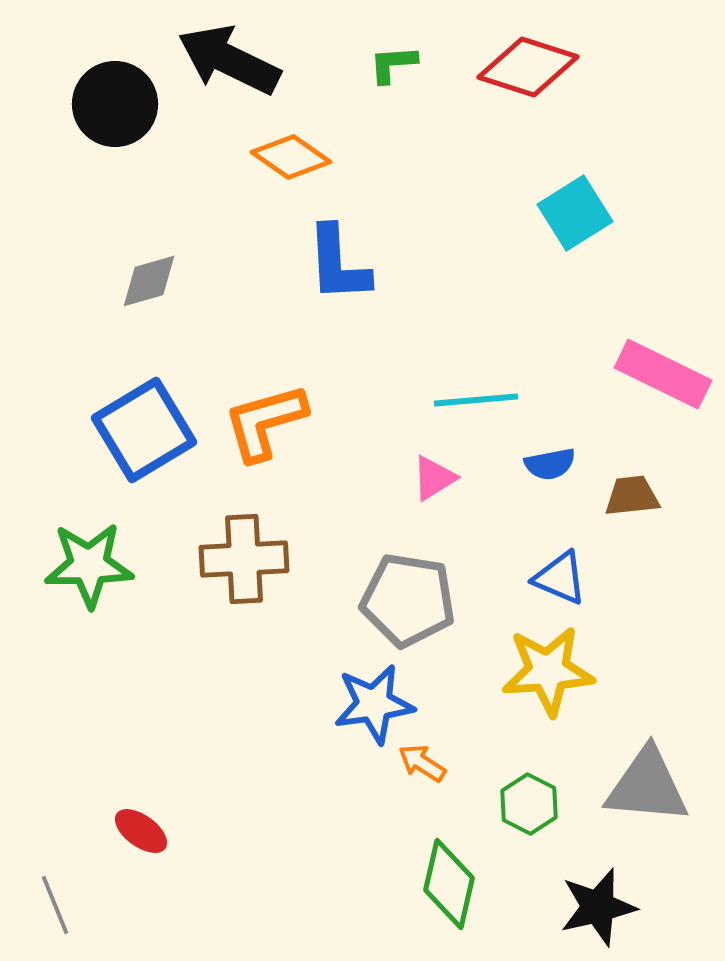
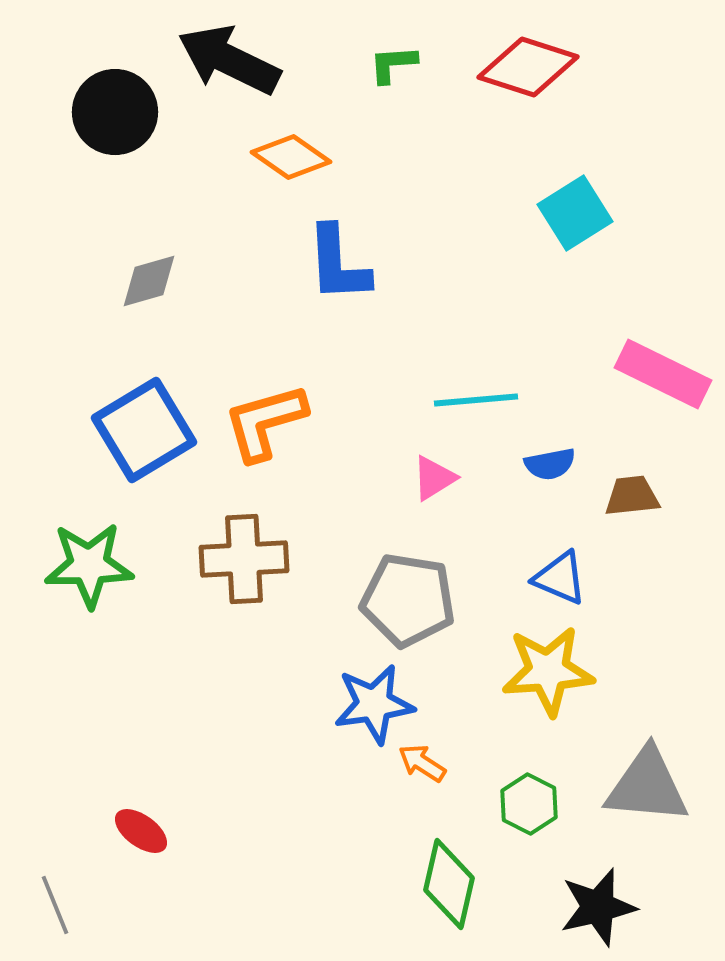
black circle: moved 8 px down
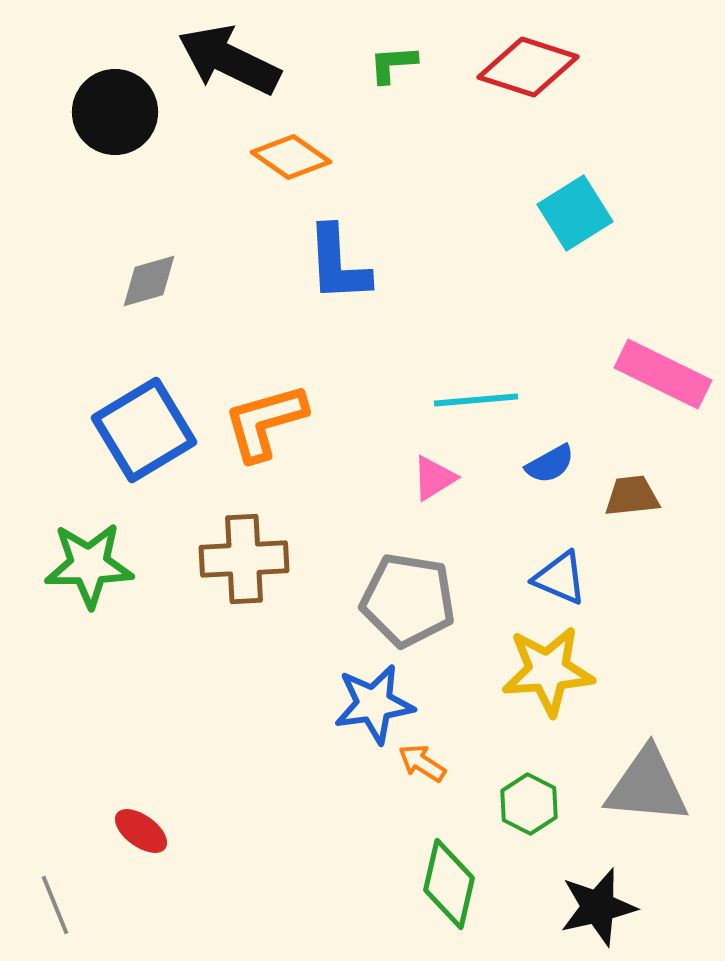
blue semicircle: rotated 18 degrees counterclockwise
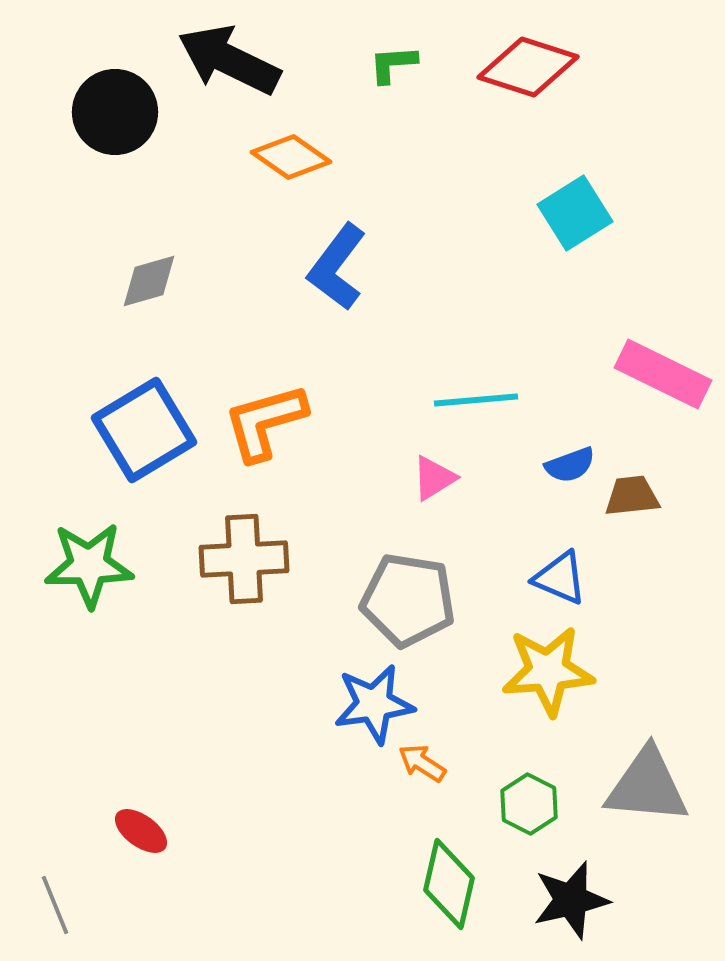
blue L-shape: moved 1 px left, 3 px down; rotated 40 degrees clockwise
blue semicircle: moved 20 px right, 1 px down; rotated 9 degrees clockwise
black star: moved 27 px left, 7 px up
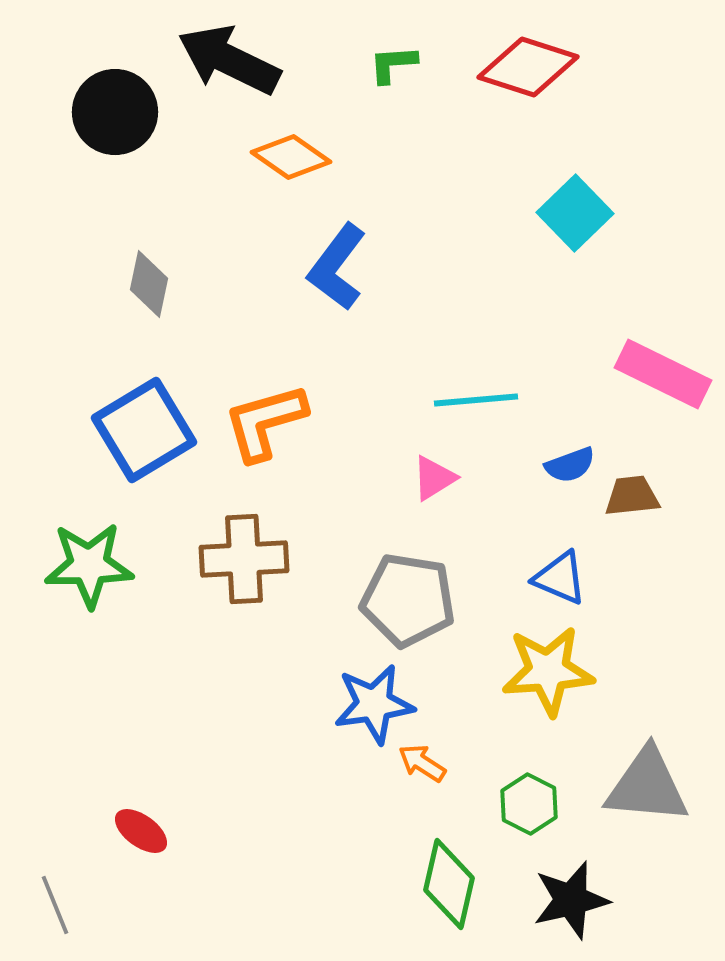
cyan square: rotated 12 degrees counterclockwise
gray diamond: moved 3 px down; rotated 62 degrees counterclockwise
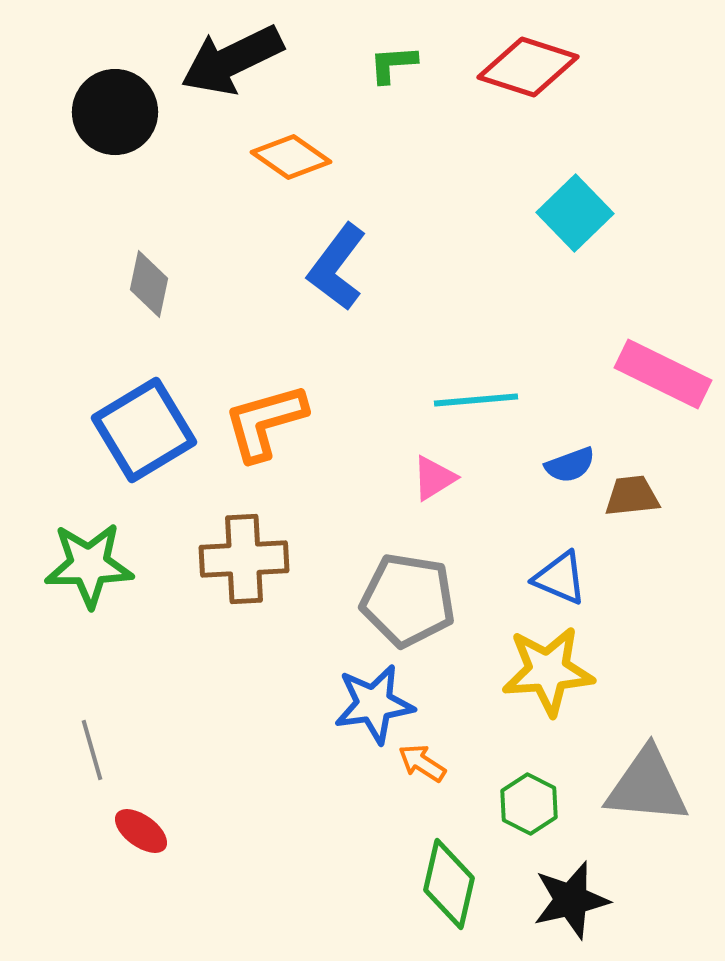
black arrow: moved 3 px right; rotated 52 degrees counterclockwise
gray line: moved 37 px right, 155 px up; rotated 6 degrees clockwise
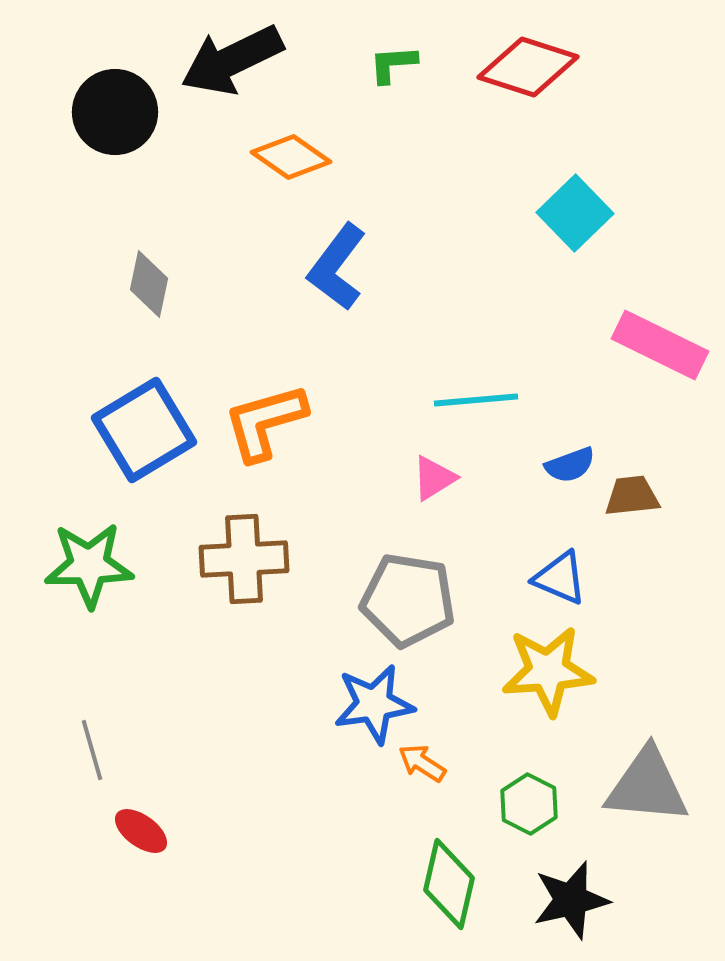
pink rectangle: moved 3 px left, 29 px up
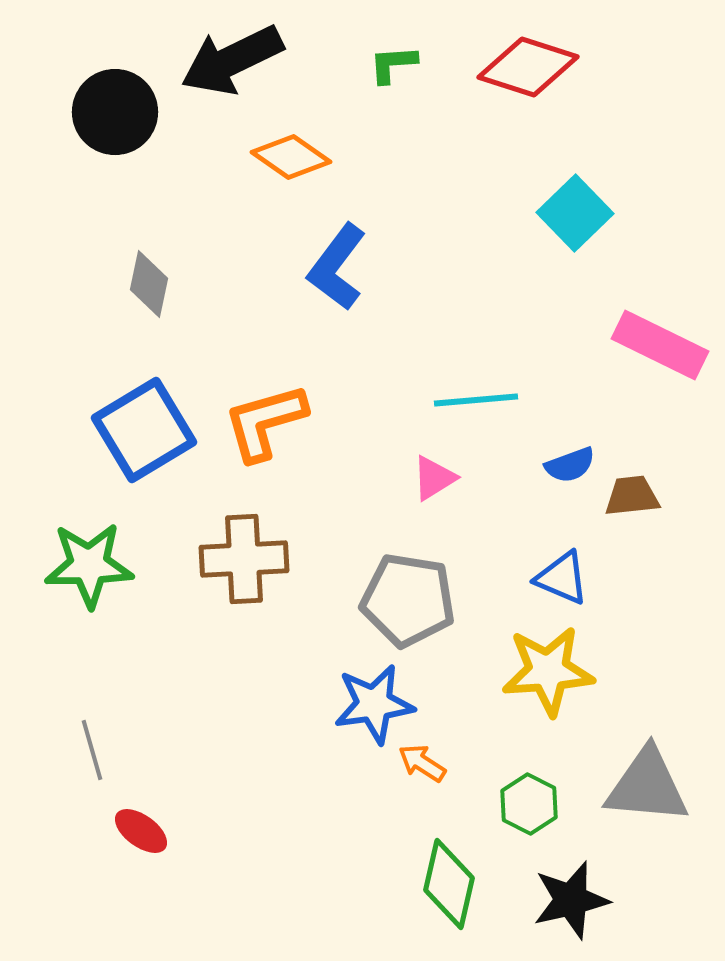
blue triangle: moved 2 px right
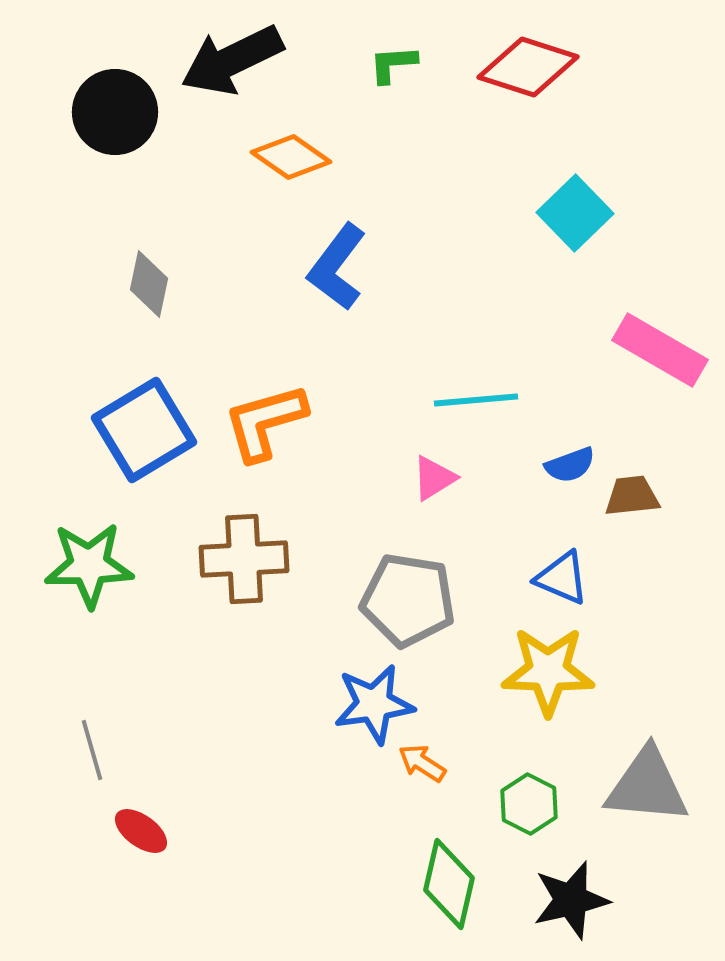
pink rectangle: moved 5 px down; rotated 4 degrees clockwise
yellow star: rotated 6 degrees clockwise
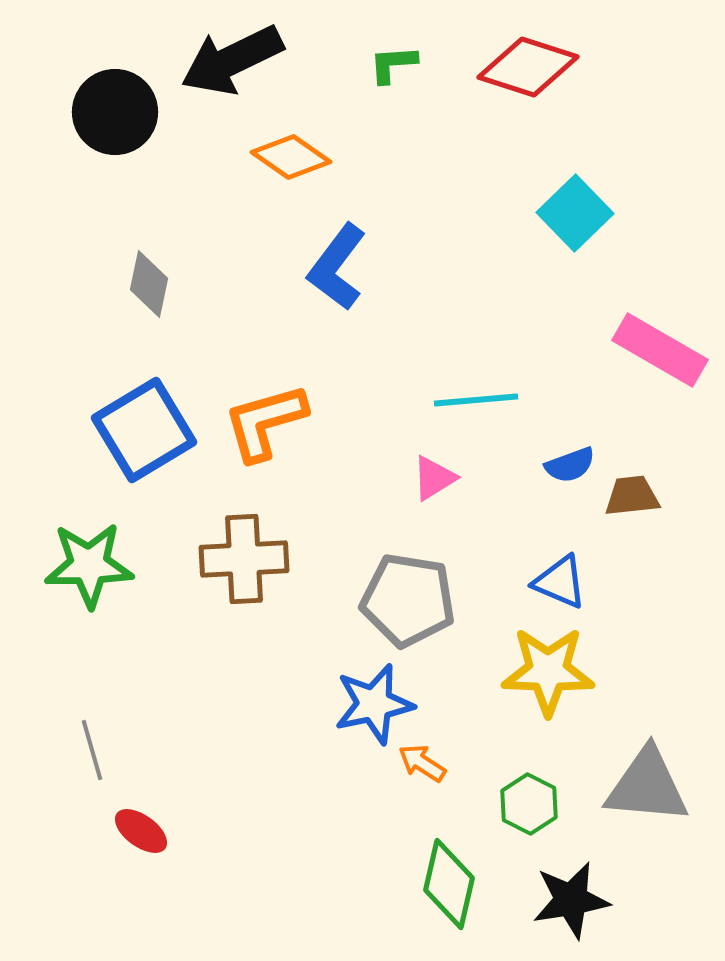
blue triangle: moved 2 px left, 4 px down
blue star: rotated 4 degrees counterclockwise
black star: rotated 4 degrees clockwise
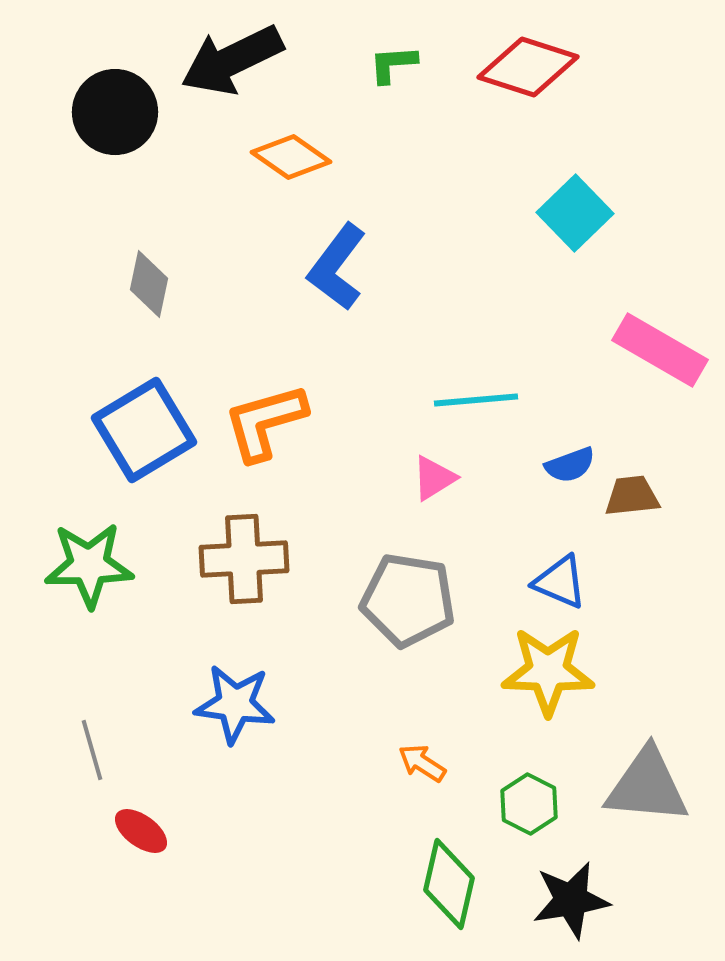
blue star: moved 139 px left; rotated 20 degrees clockwise
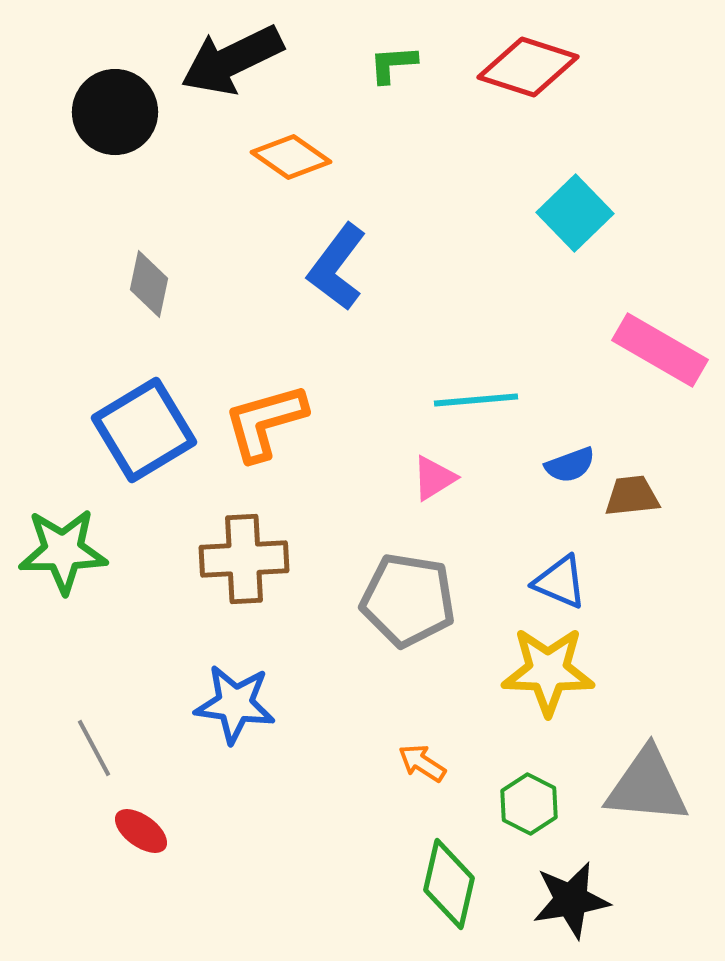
green star: moved 26 px left, 14 px up
gray line: moved 2 px right, 2 px up; rotated 12 degrees counterclockwise
